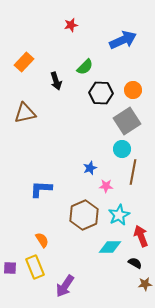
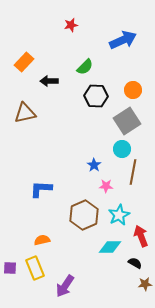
black arrow: moved 7 px left; rotated 108 degrees clockwise
black hexagon: moved 5 px left, 3 px down
blue star: moved 4 px right, 3 px up; rotated 16 degrees counterclockwise
orange semicircle: rotated 70 degrees counterclockwise
yellow rectangle: moved 1 px down
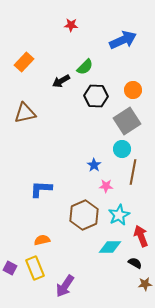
red star: rotated 16 degrees clockwise
black arrow: moved 12 px right; rotated 30 degrees counterclockwise
purple square: rotated 24 degrees clockwise
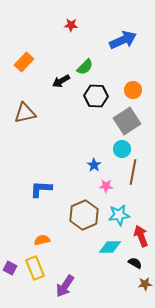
cyan star: rotated 20 degrees clockwise
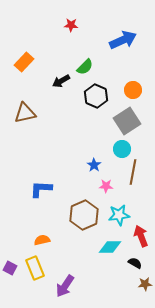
black hexagon: rotated 20 degrees clockwise
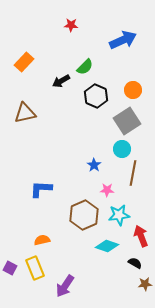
brown line: moved 1 px down
pink star: moved 1 px right, 4 px down
cyan diamond: moved 3 px left, 1 px up; rotated 20 degrees clockwise
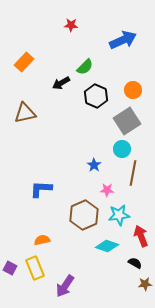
black arrow: moved 2 px down
